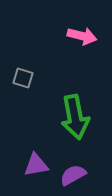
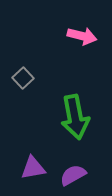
gray square: rotated 30 degrees clockwise
purple triangle: moved 3 px left, 3 px down
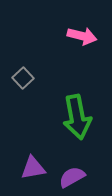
green arrow: moved 2 px right
purple semicircle: moved 1 px left, 2 px down
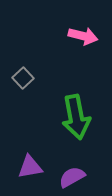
pink arrow: moved 1 px right
green arrow: moved 1 px left
purple triangle: moved 3 px left, 1 px up
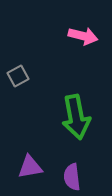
gray square: moved 5 px left, 2 px up; rotated 15 degrees clockwise
purple semicircle: rotated 68 degrees counterclockwise
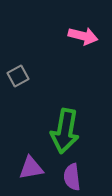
green arrow: moved 11 px left, 14 px down; rotated 21 degrees clockwise
purple triangle: moved 1 px right, 1 px down
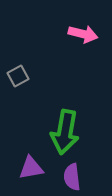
pink arrow: moved 2 px up
green arrow: moved 1 px down
